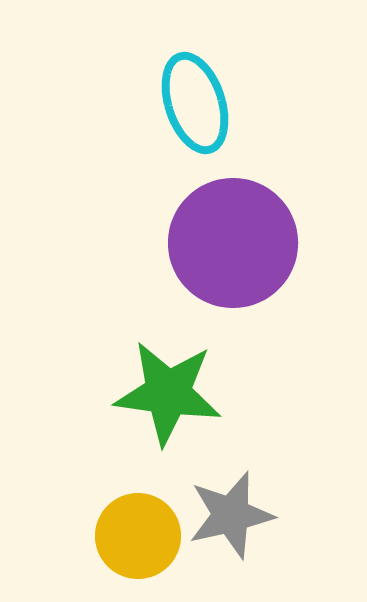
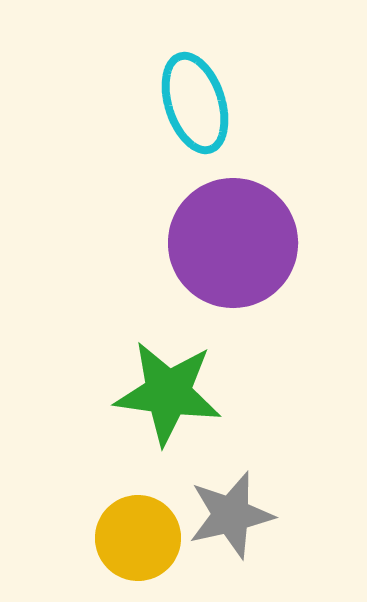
yellow circle: moved 2 px down
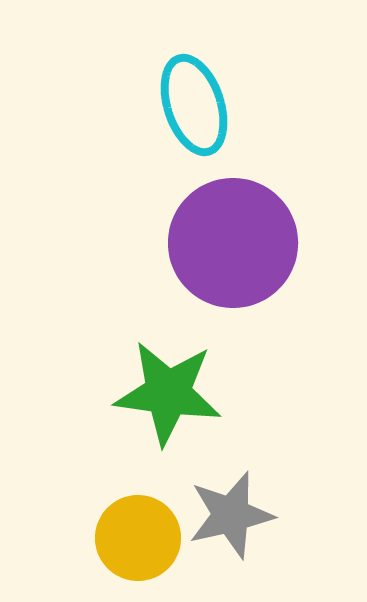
cyan ellipse: moved 1 px left, 2 px down
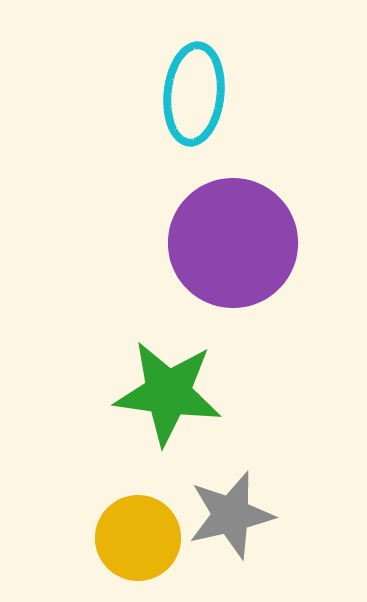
cyan ellipse: moved 11 px up; rotated 24 degrees clockwise
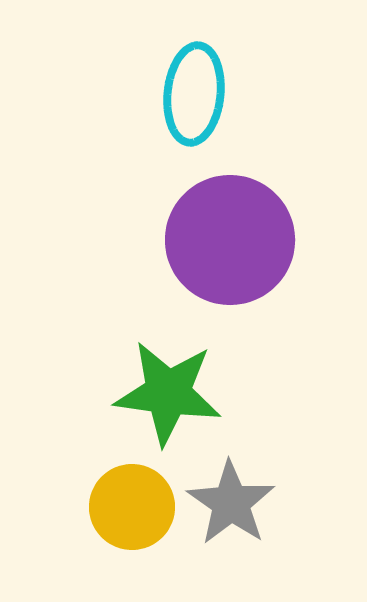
purple circle: moved 3 px left, 3 px up
gray star: moved 12 px up; rotated 24 degrees counterclockwise
yellow circle: moved 6 px left, 31 px up
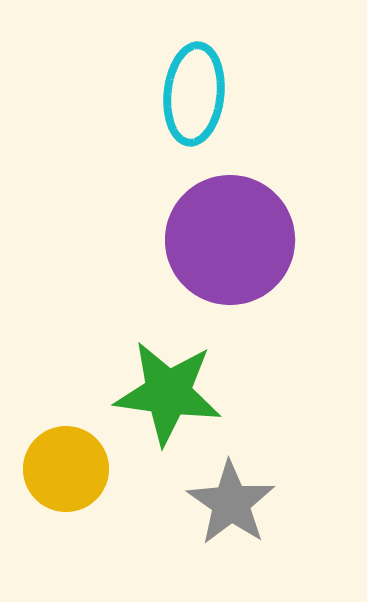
yellow circle: moved 66 px left, 38 px up
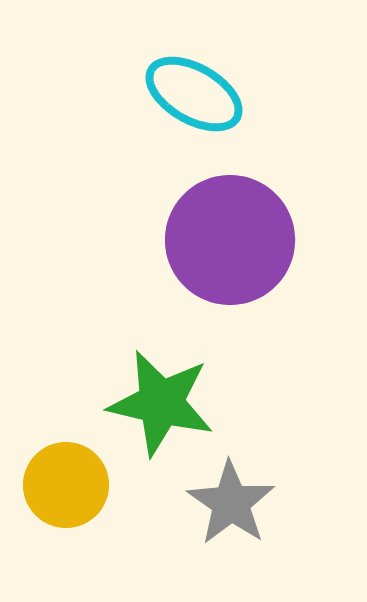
cyan ellipse: rotated 66 degrees counterclockwise
green star: moved 7 px left, 10 px down; rotated 5 degrees clockwise
yellow circle: moved 16 px down
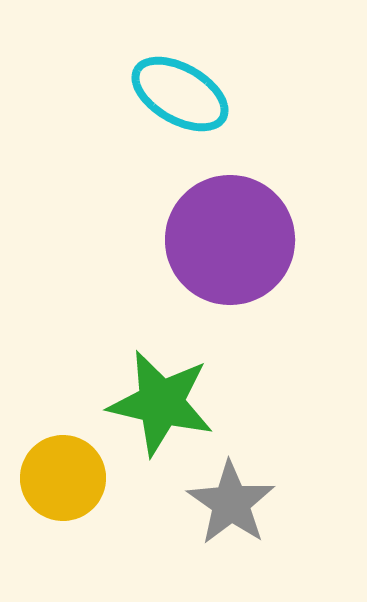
cyan ellipse: moved 14 px left
yellow circle: moved 3 px left, 7 px up
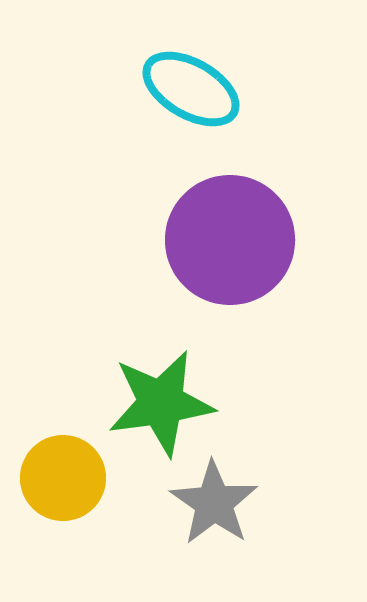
cyan ellipse: moved 11 px right, 5 px up
green star: rotated 21 degrees counterclockwise
gray star: moved 17 px left
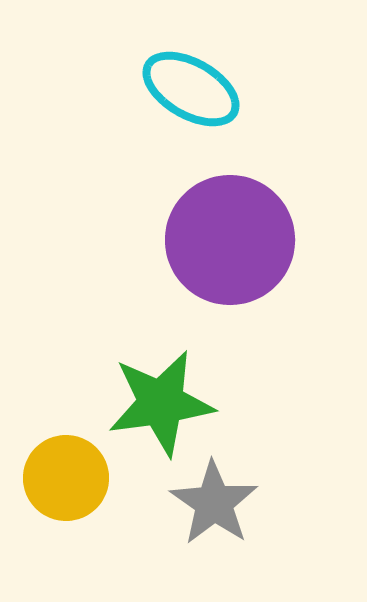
yellow circle: moved 3 px right
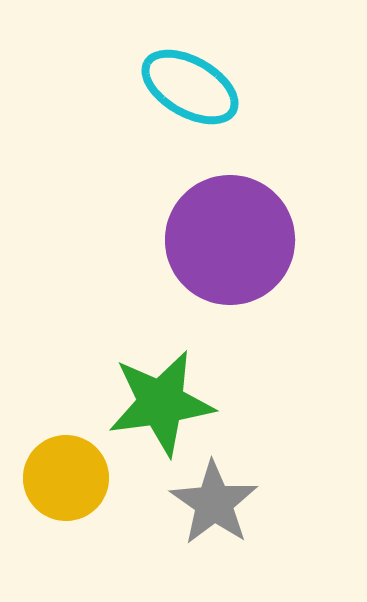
cyan ellipse: moved 1 px left, 2 px up
